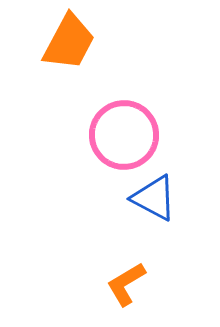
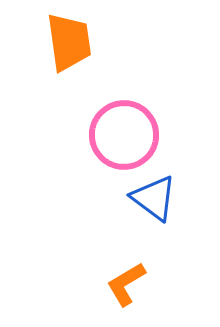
orange trapezoid: rotated 36 degrees counterclockwise
blue triangle: rotated 9 degrees clockwise
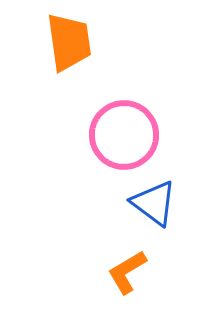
blue triangle: moved 5 px down
orange L-shape: moved 1 px right, 12 px up
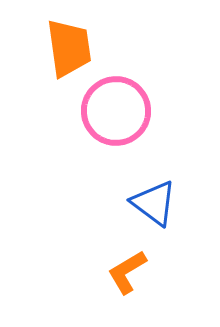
orange trapezoid: moved 6 px down
pink circle: moved 8 px left, 24 px up
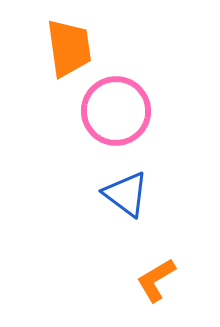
blue triangle: moved 28 px left, 9 px up
orange L-shape: moved 29 px right, 8 px down
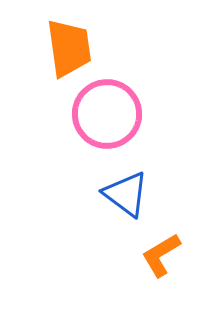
pink circle: moved 9 px left, 3 px down
orange L-shape: moved 5 px right, 25 px up
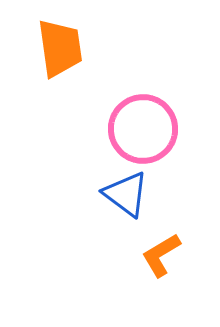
orange trapezoid: moved 9 px left
pink circle: moved 36 px right, 15 px down
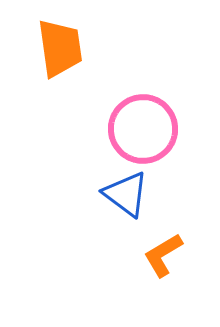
orange L-shape: moved 2 px right
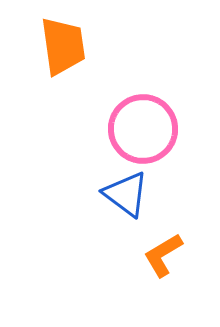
orange trapezoid: moved 3 px right, 2 px up
